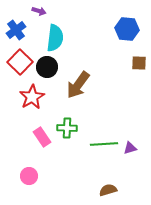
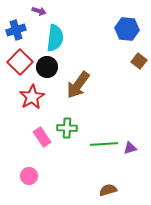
blue cross: rotated 18 degrees clockwise
brown square: moved 2 px up; rotated 35 degrees clockwise
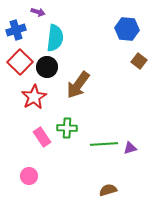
purple arrow: moved 1 px left, 1 px down
red star: moved 2 px right
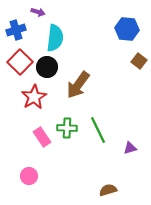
green line: moved 6 px left, 14 px up; rotated 68 degrees clockwise
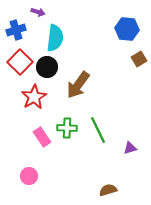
brown square: moved 2 px up; rotated 21 degrees clockwise
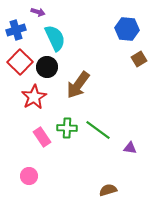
cyan semicircle: rotated 32 degrees counterclockwise
green line: rotated 28 degrees counterclockwise
purple triangle: rotated 24 degrees clockwise
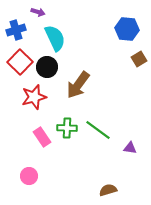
red star: rotated 15 degrees clockwise
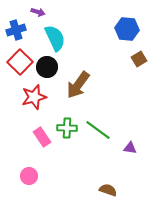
brown semicircle: rotated 36 degrees clockwise
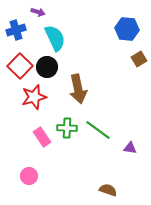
red square: moved 4 px down
brown arrow: moved 4 px down; rotated 48 degrees counterclockwise
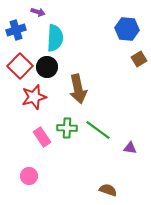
cyan semicircle: rotated 28 degrees clockwise
